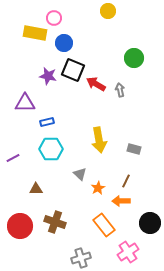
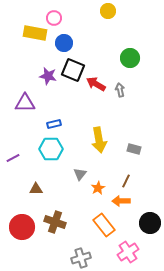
green circle: moved 4 px left
blue rectangle: moved 7 px right, 2 px down
gray triangle: rotated 24 degrees clockwise
red circle: moved 2 px right, 1 px down
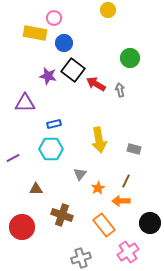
yellow circle: moved 1 px up
black square: rotated 15 degrees clockwise
brown cross: moved 7 px right, 7 px up
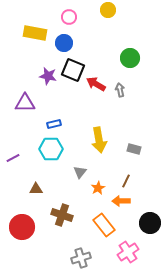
pink circle: moved 15 px right, 1 px up
black square: rotated 15 degrees counterclockwise
gray triangle: moved 2 px up
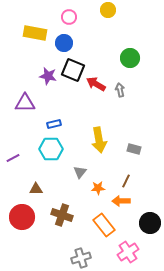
orange star: rotated 24 degrees clockwise
red circle: moved 10 px up
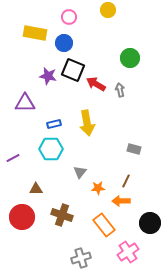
yellow arrow: moved 12 px left, 17 px up
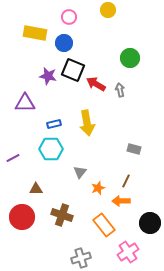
orange star: rotated 16 degrees counterclockwise
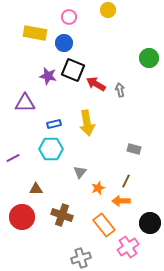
green circle: moved 19 px right
pink cross: moved 5 px up
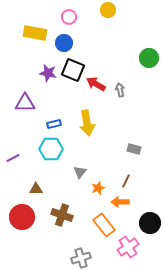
purple star: moved 3 px up
orange arrow: moved 1 px left, 1 px down
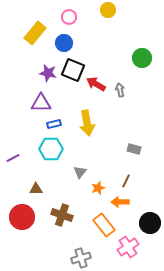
yellow rectangle: rotated 60 degrees counterclockwise
green circle: moved 7 px left
purple triangle: moved 16 px right
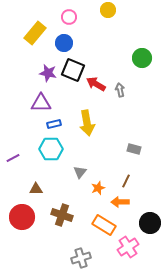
orange rectangle: rotated 20 degrees counterclockwise
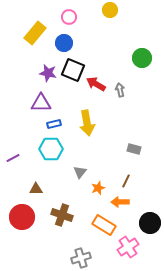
yellow circle: moved 2 px right
